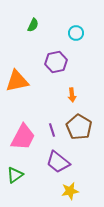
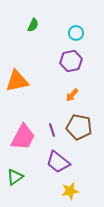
purple hexagon: moved 15 px right, 1 px up
orange arrow: rotated 48 degrees clockwise
brown pentagon: rotated 20 degrees counterclockwise
green triangle: moved 2 px down
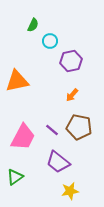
cyan circle: moved 26 px left, 8 px down
purple line: rotated 32 degrees counterclockwise
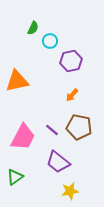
green semicircle: moved 3 px down
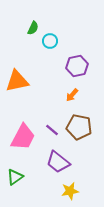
purple hexagon: moved 6 px right, 5 px down
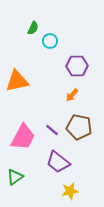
purple hexagon: rotated 10 degrees clockwise
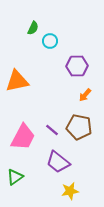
orange arrow: moved 13 px right
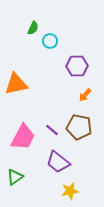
orange triangle: moved 1 px left, 3 px down
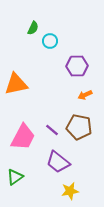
orange arrow: rotated 24 degrees clockwise
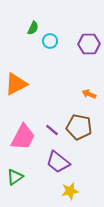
purple hexagon: moved 12 px right, 22 px up
orange triangle: rotated 15 degrees counterclockwise
orange arrow: moved 4 px right, 1 px up; rotated 48 degrees clockwise
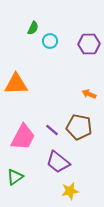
orange triangle: rotated 25 degrees clockwise
